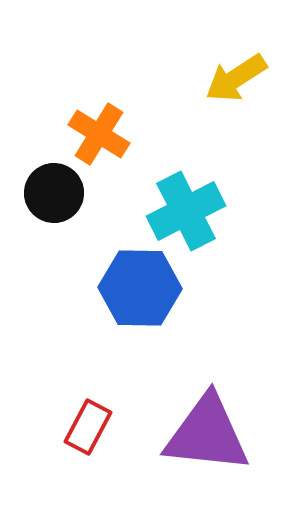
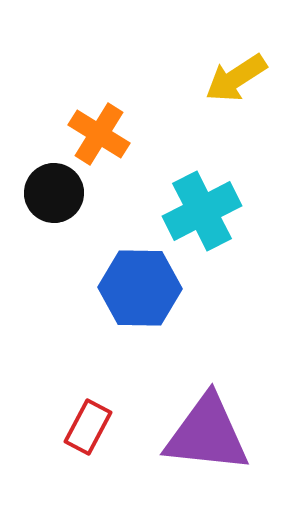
cyan cross: moved 16 px right
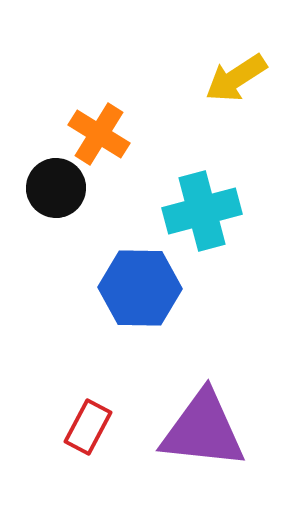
black circle: moved 2 px right, 5 px up
cyan cross: rotated 12 degrees clockwise
purple triangle: moved 4 px left, 4 px up
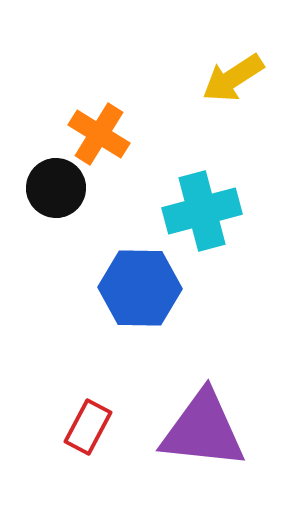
yellow arrow: moved 3 px left
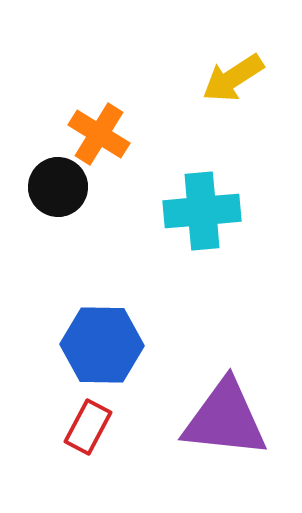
black circle: moved 2 px right, 1 px up
cyan cross: rotated 10 degrees clockwise
blue hexagon: moved 38 px left, 57 px down
purple triangle: moved 22 px right, 11 px up
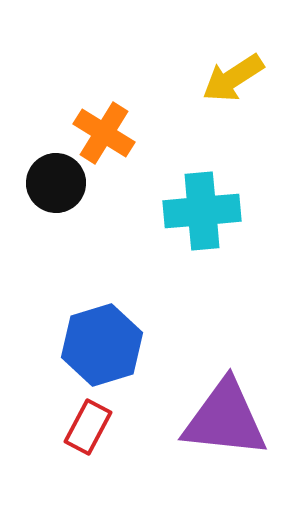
orange cross: moved 5 px right, 1 px up
black circle: moved 2 px left, 4 px up
blue hexagon: rotated 18 degrees counterclockwise
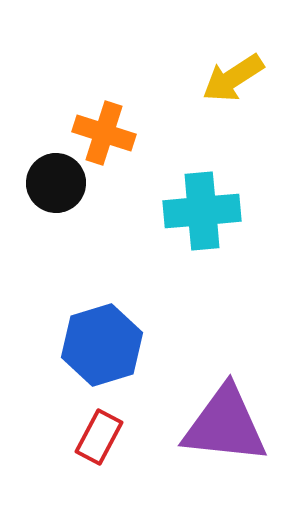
orange cross: rotated 14 degrees counterclockwise
purple triangle: moved 6 px down
red rectangle: moved 11 px right, 10 px down
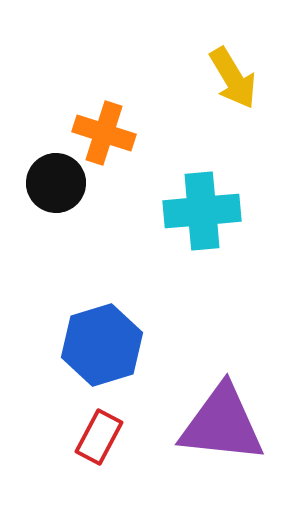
yellow arrow: rotated 88 degrees counterclockwise
purple triangle: moved 3 px left, 1 px up
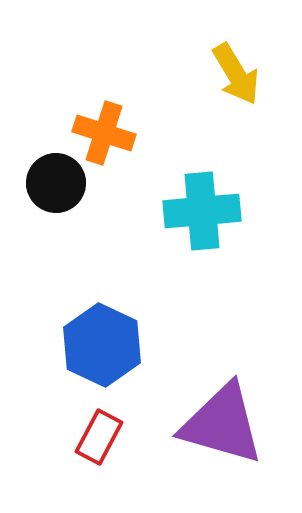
yellow arrow: moved 3 px right, 4 px up
blue hexagon: rotated 18 degrees counterclockwise
purple triangle: rotated 10 degrees clockwise
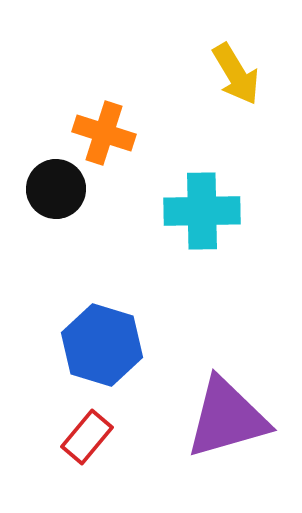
black circle: moved 6 px down
cyan cross: rotated 4 degrees clockwise
blue hexagon: rotated 8 degrees counterclockwise
purple triangle: moved 5 px right, 6 px up; rotated 32 degrees counterclockwise
red rectangle: moved 12 px left; rotated 12 degrees clockwise
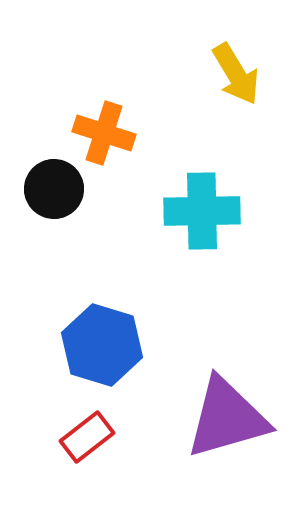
black circle: moved 2 px left
red rectangle: rotated 12 degrees clockwise
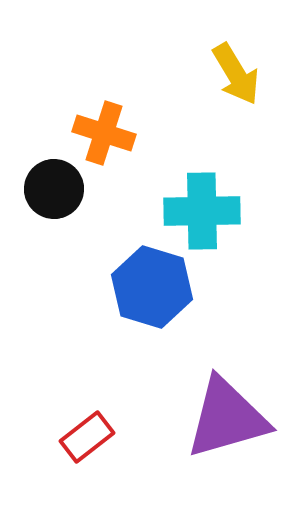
blue hexagon: moved 50 px right, 58 px up
